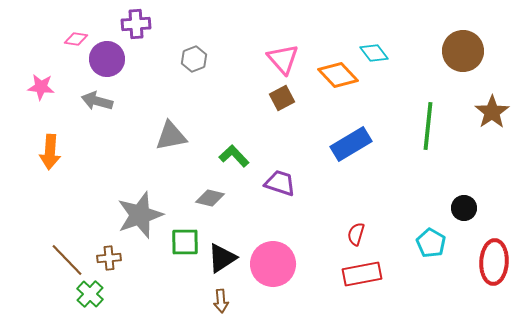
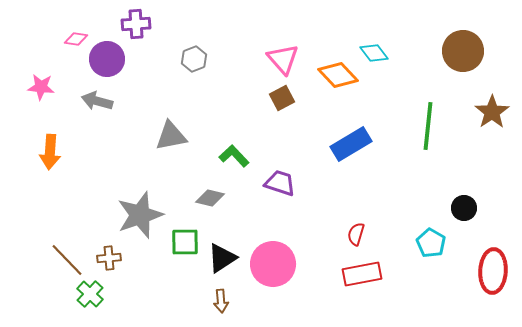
red ellipse: moved 1 px left, 9 px down
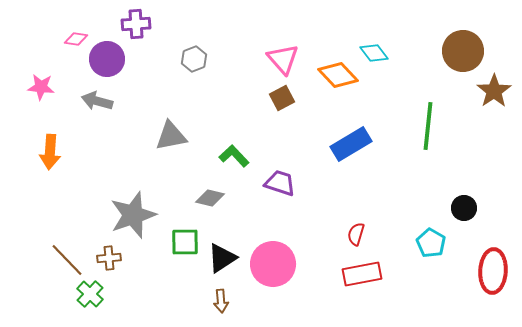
brown star: moved 2 px right, 21 px up
gray star: moved 7 px left
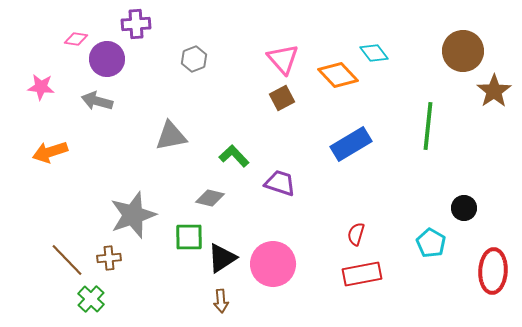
orange arrow: rotated 68 degrees clockwise
green square: moved 4 px right, 5 px up
green cross: moved 1 px right, 5 px down
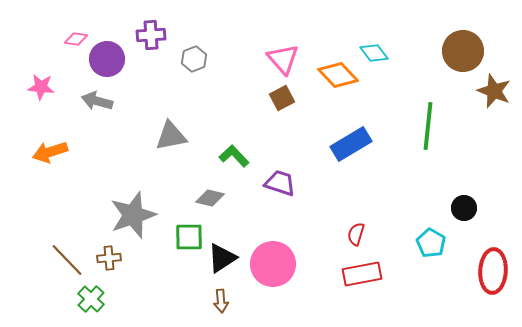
purple cross: moved 15 px right, 11 px down
brown star: rotated 16 degrees counterclockwise
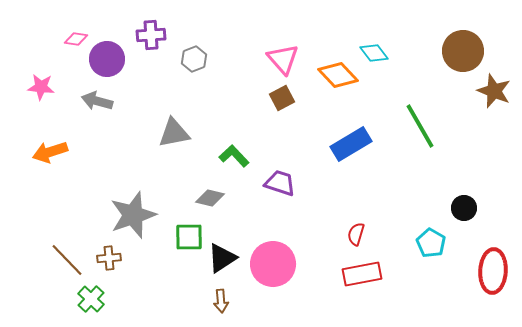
green line: moved 8 px left; rotated 36 degrees counterclockwise
gray triangle: moved 3 px right, 3 px up
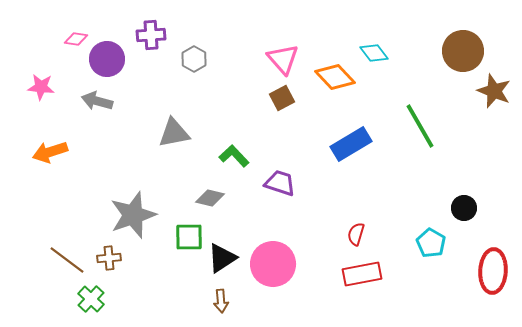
gray hexagon: rotated 10 degrees counterclockwise
orange diamond: moved 3 px left, 2 px down
brown line: rotated 9 degrees counterclockwise
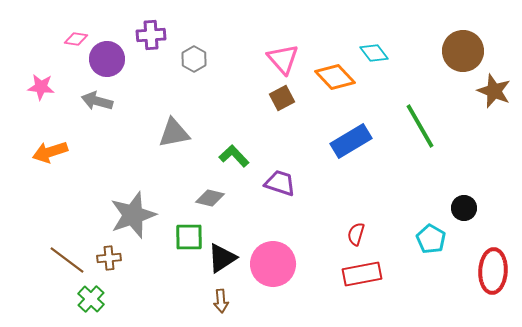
blue rectangle: moved 3 px up
cyan pentagon: moved 4 px up
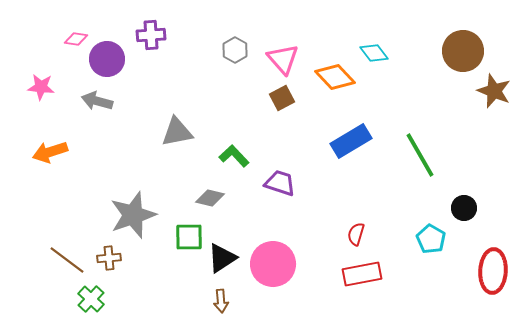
gray hexagon: moved 41 px right, 9 px up
green line: moved 29 px down
gray triangle: moved 3 px right, 1 px up
